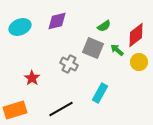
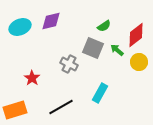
purple diamond: moved 6 px left
black line: moved 2 px up
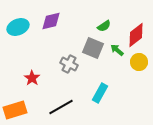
cyan ellipse: moved 2 px left
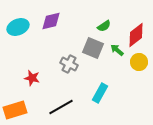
red star: rotated 21 degrees counterclockwise
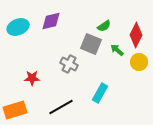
red diamond: rotated 25 degrees counterclockwise
gray square: moved 2 px left, 4 px up
red star: rotated 14 degrees counterclockwise
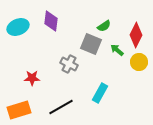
purple diamond: rotated 70 degrees counterclockwise
orange rectangle: moved 4 px right
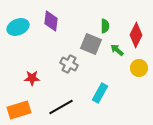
green semicircle: moved 1 px right; rotated 56 degrees counterclockwise
yellow circle: moved 6 px down
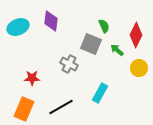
green semicircle: moved 1 px left; rotated 24 degrees counterclockwise
orange rectangle: moved 5 px right, 1 px up; rotated 50 degrees counterclockwise
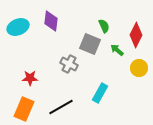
gray square: moved 1 px left
red star: moved 2 px left
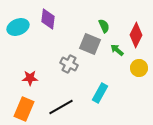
purple diamond: moved 3 px left, 2 px up
